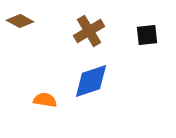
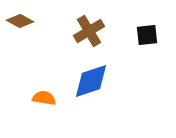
orange semicircle: moved 1 px left, 2 px up
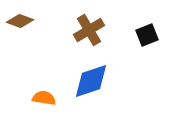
brown diamond: rotated 8 degrees counterclockwise
brown cross: moved 1 px up
black square: rotated 15 degrees counterclockwise
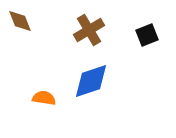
brown diamond: rotated 48 degrees clockwise
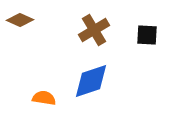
brown diamond: moved 1 px up; rotated 44 degrees counterclockwise
brown cross: moved 5 px right
black square: rotated 25 degrees clockwise
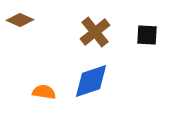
brown cross: moved 1 px right, 2 px down; rotated 8 degrees counterclockwise
orange semicircle: moved 6 px up
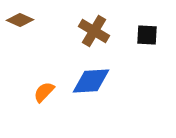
brown cross: moved 1 px left, 1 px up; rotated 20 degrees counterclockwise
blue diamond: rotated 15 degrees clockwise
orange semicircle: rotated 55 degrees counterclockwise
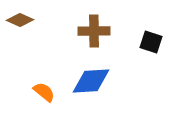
brown cross: rotated 32 degrees counterclockwise
black square: moved 4 px right, 7 px down; rotated 15 degrees clockwise
orange semicircle: rotated 85 degrees clockwise
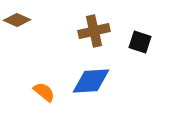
brown diamond: moved 3 px left
brown cross: rotated 12 degrees counterclockwise
black square: moved 11 px left
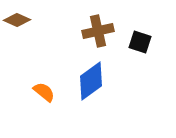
brown cross: moved 4 px right
blue diamond: rotated 33 degrees counterclockwise
